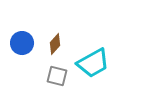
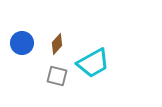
brown diamond: moved 2 px right
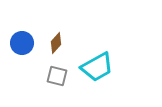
brown diamond: moved 1 px left, 1 px up
cyan trapezoid: moved 4 px right, 4 px down
